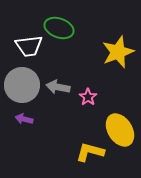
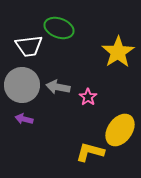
yellow star: rotated 12 degrees counterclockwise
yellow ellipse: rotated 68 degrees clockwise
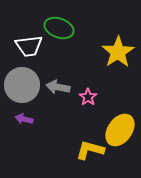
yellow L-shape: moved 2 px up
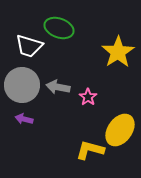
white trapezoid: rotated 24 degrees clockwise
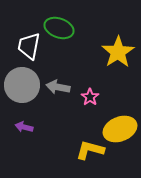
white trapezoid: rotated 84 degrees clockwise
pink star: moved 2 px right
purple arrow: moved 8 px down
yellow ellipse: moved 1 px up; rotated 32 degrees clockwise
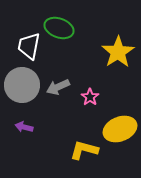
gray arrow: rotated 35 degrees counterclockwise
yellow L-shape: moved 6 px left
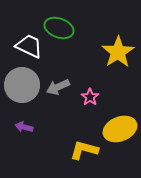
white trapezoid: rotated 104 degrees clockwise
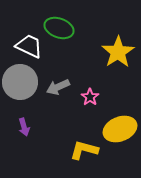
gray circle: moved 2 px left, 3 px up
purple arrow: rotated 120 degrees counterclockwise
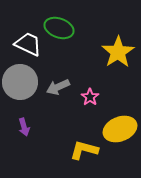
white trapezoid: moved 1 px left, 2 px up
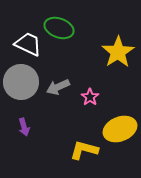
gray circle: moved 1 px right
